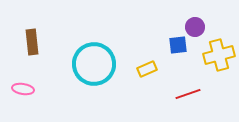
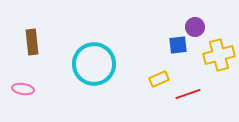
yellow rectangle: moved 12 px right, 10 px down
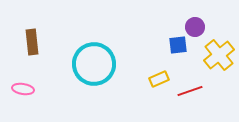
yellow cross: rotated 24 degrees counterclockwise
red line: moved 2 px right, 3 px up
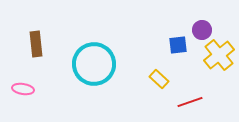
purple circle: moved 7 px right, 3 px down
brown rectangle: moved 4 px right, 2 px down
yellow rectangle: rotated 66 degrees clockwise
red line: moved 11 px down
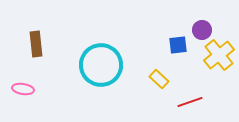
cyan circle: moved 7 px right, 1 px down
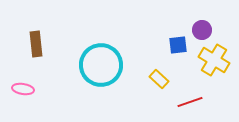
yellow cross: moved 5 px left, 5 px down; rotated 20 degrees counterclockwise
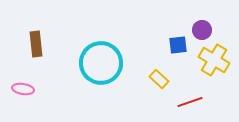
cyan circle: moved 2 px up
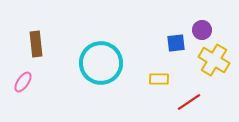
blue square: moved 2 px left, 2 px up
yellow rectangle: rotated 42 degrees counterclockwise
pink ellipse: moved 7 px up; rotated 65 degrees counterclockwise
red line: moved 1 px left; rotated 15 degrees counterclockwise
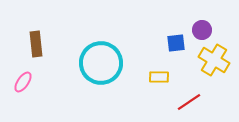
yellow rectangle: moved 2 px up
